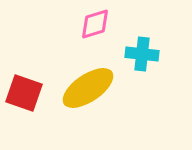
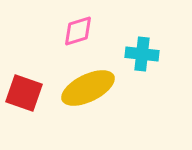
pink diamond: moved 17 px left, 7 px down
yellow ellipse: rotated 8 degrees clockwise
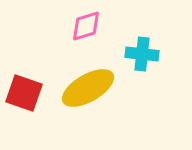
pink diamond: moved 8 px right, 5 px up
yellow ellipse: rotated 4 degrees counterclockwise
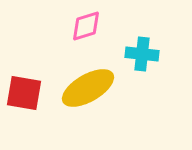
red square: rotated 9 degrees counterclockwise
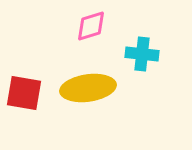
pink diamond: moved 5 px right
yellow ellipse: rotated 22 degrees clockwise
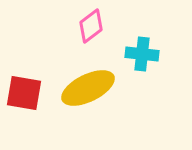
pink diamond: rotated 20 degrees counterclockwise
yellow ellipse: rotated 18 degrees counterclockwise
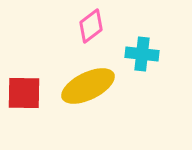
yellow ellipse: moved 2 px up
red square: rotated 9 degrees counterclockwise
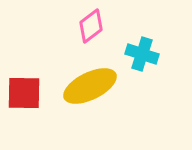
cyan cross: rotated 12 degrees clockwise
yellow ellipse: moved 2 px right
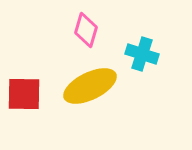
pink diamond: moved 5 px left, 4 px down; rotated 36 degrees counterclockwise
red square: moved 1 px down
